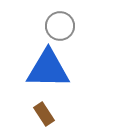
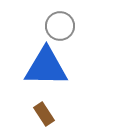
blue triangle: moved 2 px left, 2 px up
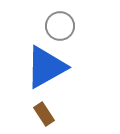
blue triangle: rotated 30 degrees counterclockwise
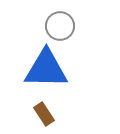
blue triangle: moved 2 px down; rotated 30 degrees clockwise
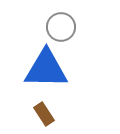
gray circle: moved 1 px right, 1 px down
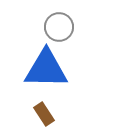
gray circle: moved 2 px left
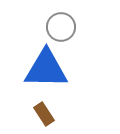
gray circle: moved 2 px right
